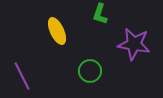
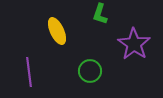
purple star: rotated 24 degrees clockwise
purple line: moved 7 px right, 4 px up; rotated 20 degrees clockwise
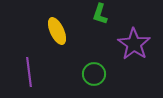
green circle: moved 4 px right, 3 px down
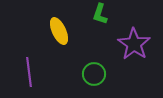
yellow ellipse: moved 2 px right
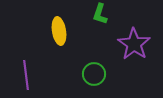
yellow ellipse: rotated 16 degrees clockwise
purple line: moved 3 px left, 3 px down
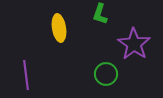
yellow ellipse: moved 3 px up
green circle: moved 12 px right
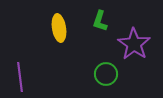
green L-shape: moved 7 px down
purple line: moved 6 px left, 2 px down
